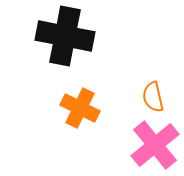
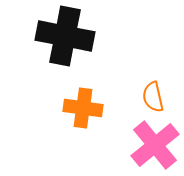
orange cross: moved 3 px right; rotated 18 degrees counterclockwise
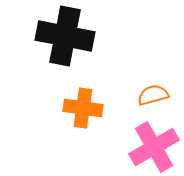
orange semicircle: moved 2 px up; rotated 88 degrees clockwise
pink cross: moved 1 px left, 2 px down; rotated 9 degrees clockwise
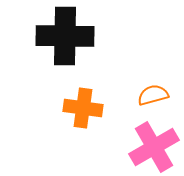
black cross: rotated 10 degrees counterclockwise
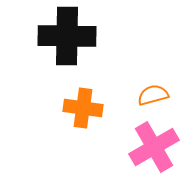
black cross: moved 2 px right
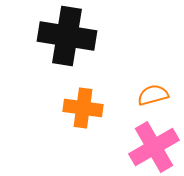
black cross: rotated 8 degrees clockwise
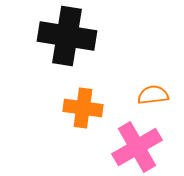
orange semicircle: rotated 8 degrees clockwise
pink cross: moved 17 px left
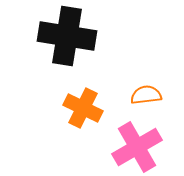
orange semicircle: moved 7 px left
orange cross: rotated 18 degrees clockwise
